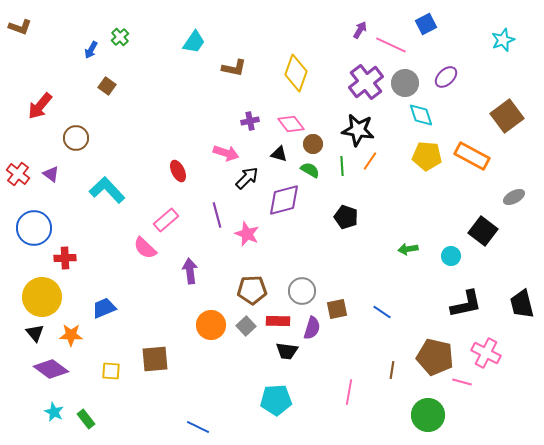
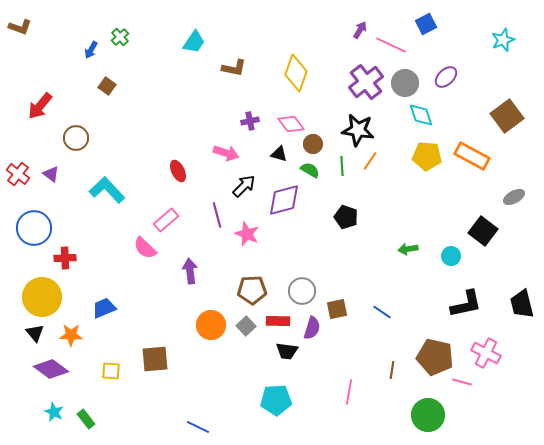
black arrow at (247, 178): moved 3 px left, 8 px down
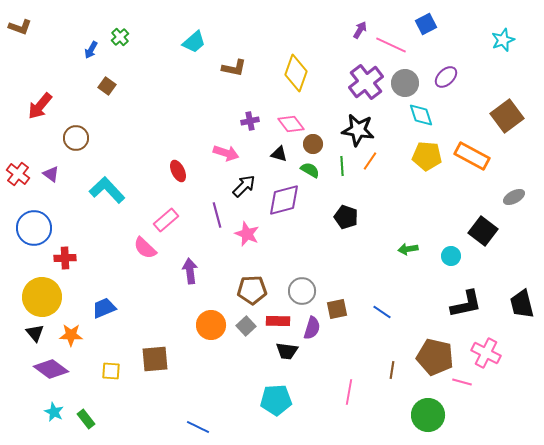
cyan trapezoid at (194, 42): rotated 15 degrees clockwise
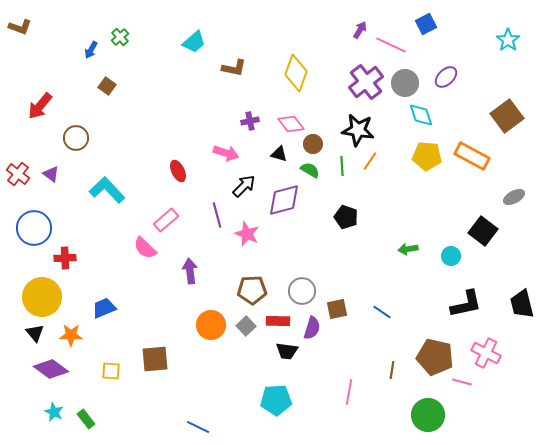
cyan star at (503, 40): moved 5 px right; rotated 15 degrees counterclockwise
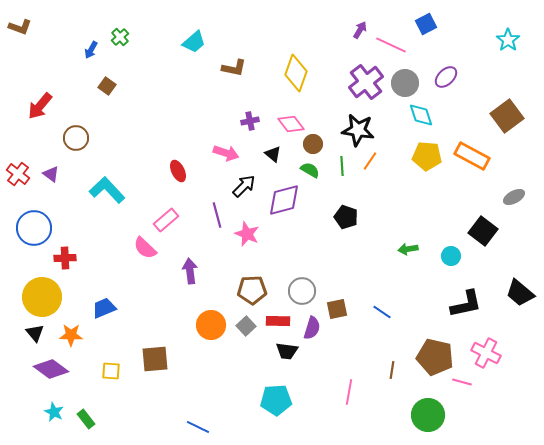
black triangle at (279, 154): moved 6 px left; rotated 24 degrees clockwise
black trapezoid at (522, 304): moved 2 px left, 11 px up; rotated 36 degrees counterclockwise
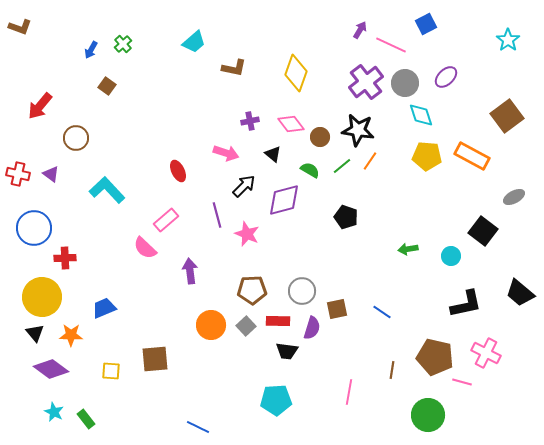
green cross at (120, 37): moved 3 px right, 7 px down
brown circle at (313, 144): moved 7 px right, 7 px up
green line at (342, 166): rotated 54 degrees clockwise
red cross at (18, 174): rotated 25 degrees counterclockwise
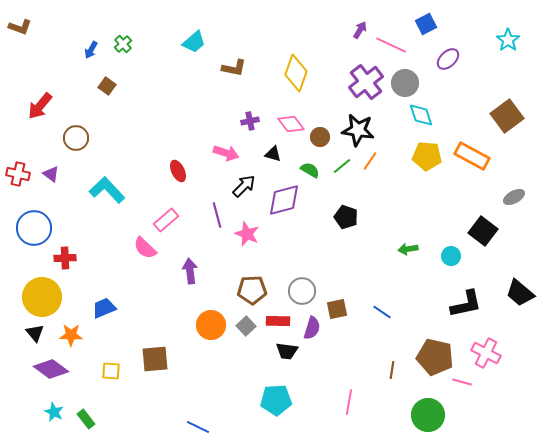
purple ellipse at (446, 77): moved 2 px right, 18 px up
black triangle at (273, 154): rotated 24 degrees counterclockwise
pink line at (349, 392): moved 10 px down
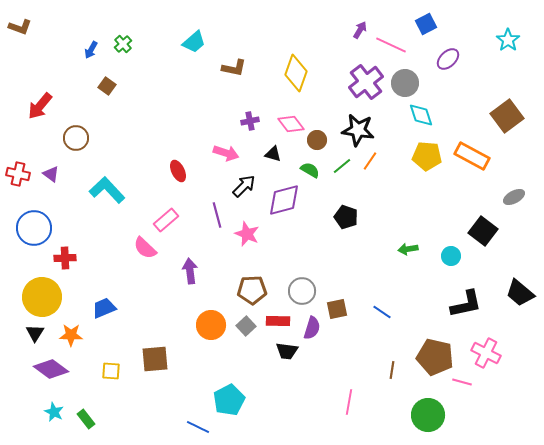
brown circle at (320, 137): moved 3 px left, 3 px down
black triangle at (35, 333): rotated 12 degrees clockwise
cyan pentagon at (276, 400): moved 47 px left; rotated 24 degrees counterclockwise
